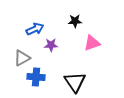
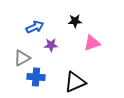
blue arrow: moved 2 px up
black triangle: rotated 40 degrees clockwise
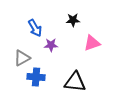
black star: moved 2 px left, 1 px up
blue arrow: moved 1 px down; rotated 84 degrees clockwise
black triangle: rotated 30 degrees clockwise
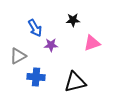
gray triangle: moved 4 px left, 2 px up
black triangle: rotated 20 degrees counterclockwise
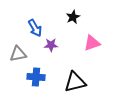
black star: moved 3 px up; rotated 24 degrees counterclockwise
gray triangle: moved 2 px up; rotated 18 degrees clockwise
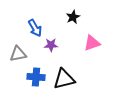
black triangle: moved 11 px left, 3 px up
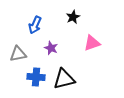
blue arrow: moved 3 px up; rotated 54 degrees clockwise
purple star: moved 3 px down; rotated 24 degrees clockwise
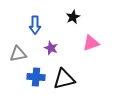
blue arrow: rotated 24 degrees counterclockwise
pink triangle: moved 1 px left
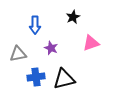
blue cross: rotated 12 degrees counterclockwise
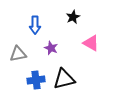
pink triangle: rotated 48 degrees clockwise
blue cross: moved 3 px down
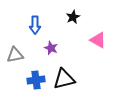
pink triangle: moved 7 px right, 3 px up
gray triangle: moved 3 px left, 1 px down
